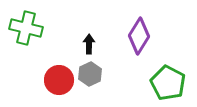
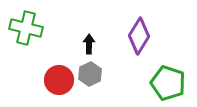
green pentagon: rotated 8 degrees counterclockwise
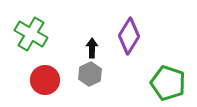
green cross: moved 5 px right, 6 px down; rotated 16 degrees clockwise
purple diamond: moved 10 px left
black arrow: moved 3 px right, 4 px down
red circle: moved 14 px left
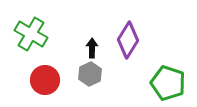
purple diamond: moved 1 px left, 4 px down
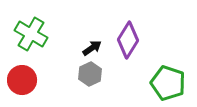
black arrow: rotated 54 degrees clockwise
red circle: moved 23 px left
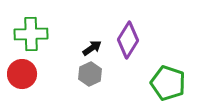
green cross: rotated 32 degrees counterclockwise
red circle: moved 6 px up
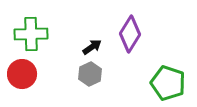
purple diamond: moved 2 px right, 6 px up
black arrow: moved 1 px up
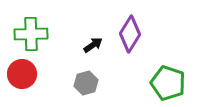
black arrow: moved 1 px right, 2 px up
gray hexagon: moved 4 px left, 9 px down; rotated 10 degrees clockwise
